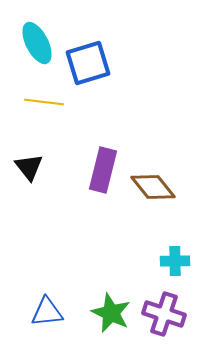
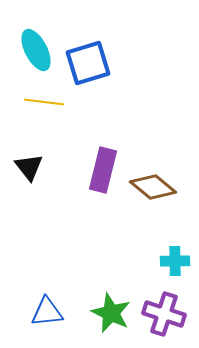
cyan ellipse: moved 1 px left, 7 px down
brown diamond: rotated 12 degrees counterclockwise
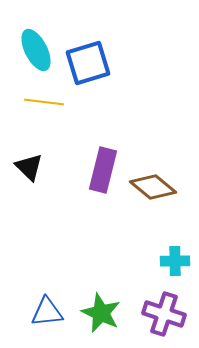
black triangle: rotated 8 degrees counterclockwise
green star: moved 10 px left
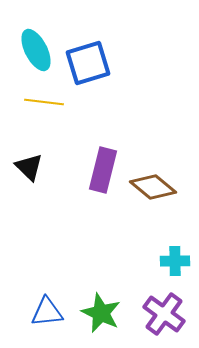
purple cross: rotated 18 degrees clockwise
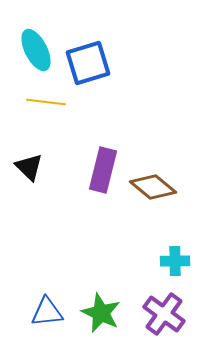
yellow line: moved 2 px right
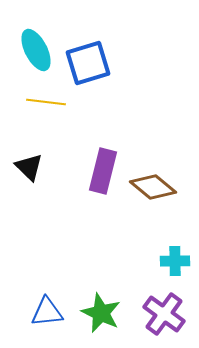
purple rectangle: moved 1 px down
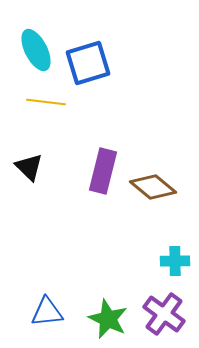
green star: moved 7 px right, 6 px down
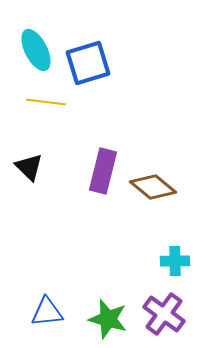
green star: rotated 9 degrees counterclockwise
